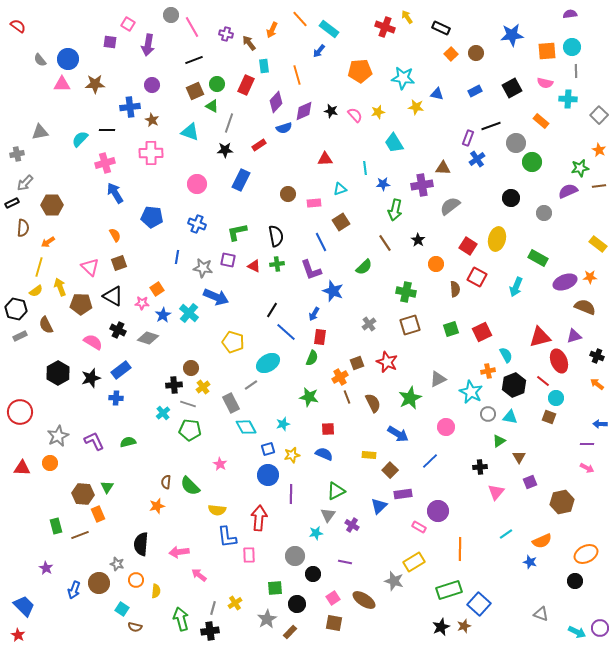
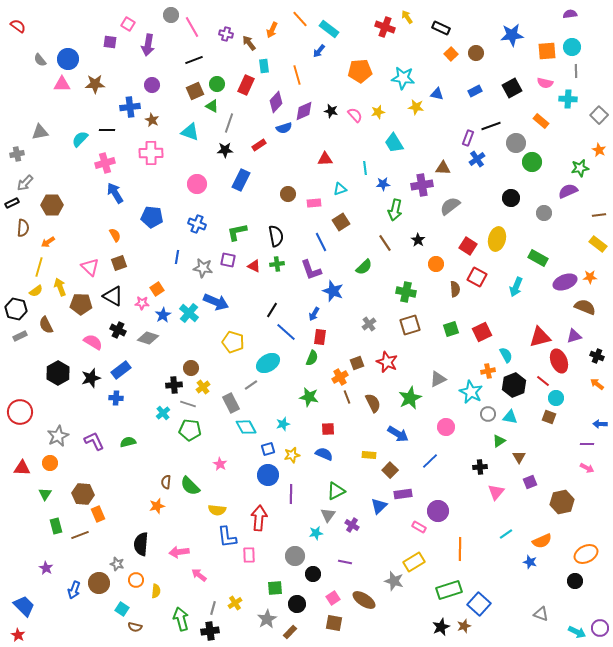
brown line at (599, 186): moved 29 px down
blue arrow at (216, 297): moved 5 px down
green triangle at (107, 487): moved 62 px left, 7 px down
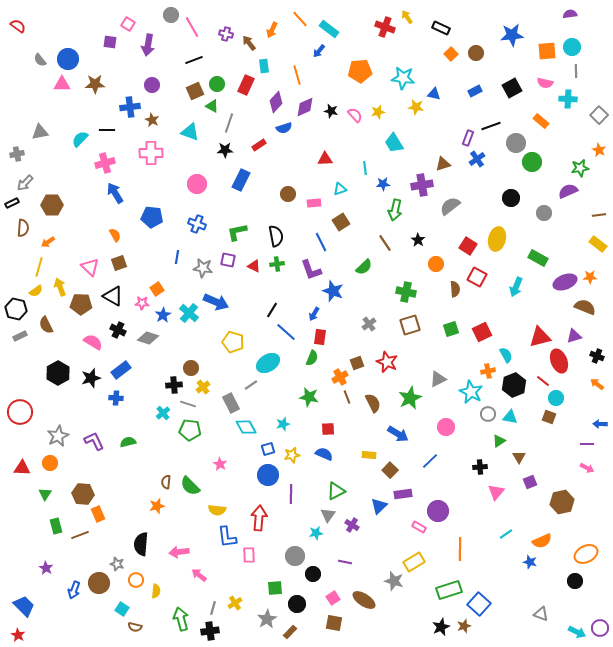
blue triangle at (437, 94): moved 3 px left
purple diamond at (304, 111): moved 1 px right, 4 px up
brown triangle at (443, 168): moved 4 px up; rotated 21 degrees counterclockwise
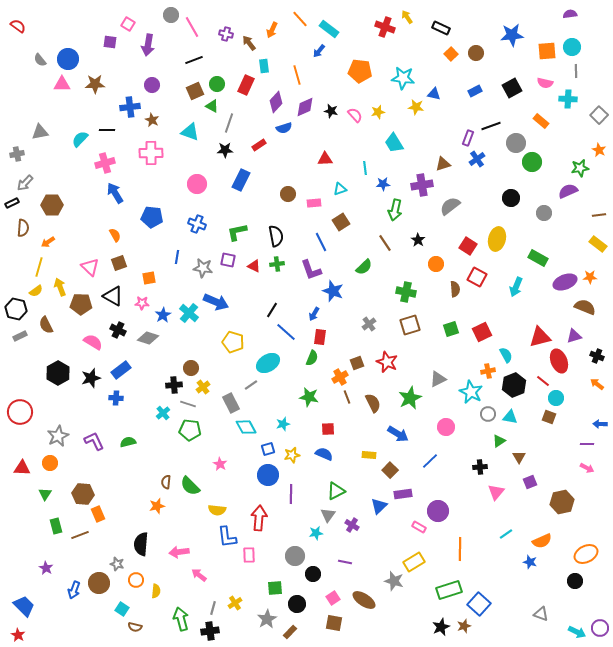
orange pentagon at (360, 71): rotated 10 degrees clockwise
orange square at (157, 289): moved 8 px left, 11 px up; rotated 24 degrees clockwise
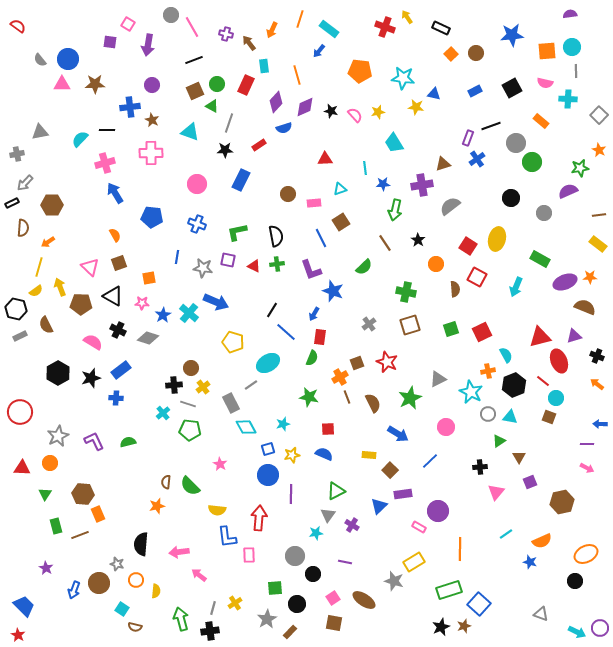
orange line at (300, 19): rotated 60 degrees clockwise
blue line at (321, 242): moved 4 px up
green rectangle at (538, 258): moved 2 px right, 1 px down
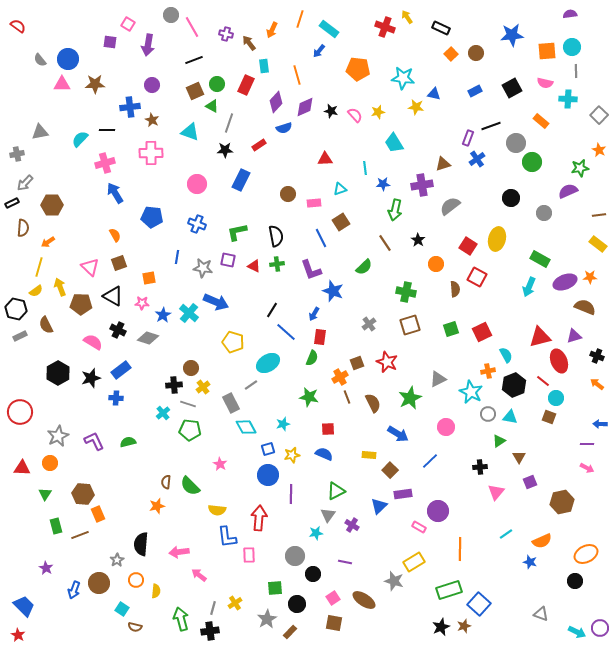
orange pentagon at (360, 71): moved 2 px left, 2 px up
cyan arrow at (516, 287): moved 13 px right
gray star at (117, 564): moved 4 px up; rotated 24 degrees clockwise
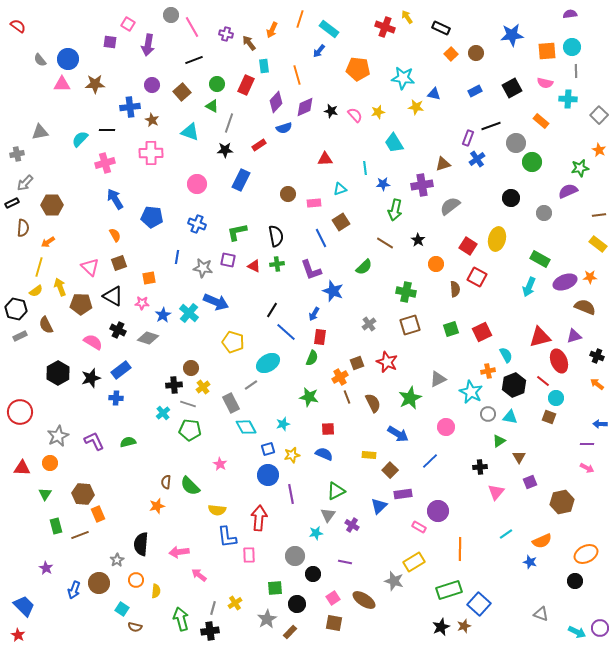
brown square at (195, 91): moved 13 px left, 1 px down; rotated 18 degrees counterclockwise
blue arrow at (115, 193): moved 6 px down
brown line at (385, 243): rotated 24 degrees counterclockwise
purple line at (291, 494): rotated 12 degrees counterclockwise
